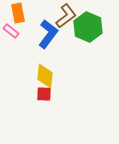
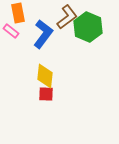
brown L-shape: moved 1 px right, 1 px down
blue L-shape: moved 5 px left
red square: moved 2 px right
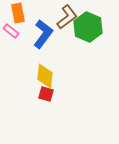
red square: rotated 14 degrees clockwise
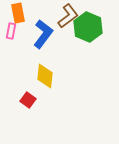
brown L-shape: moved 1 px right, 1 px up
pink rectangle: rotated 63 degrees clockwise
red square: moved 18 px left, 6 px down; rotated 21 degrees clockwise
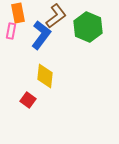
brown L-shape: moved 12 px left
blue L-shape: moved 2 px left, 1 px down
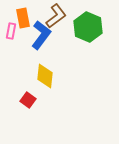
orange rectangle: moved 5 px right, 5 px down
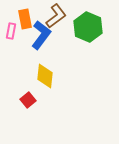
orange rectangle: moved 2 px right, 1 px down
red square: rotated 14 degrees clockwise
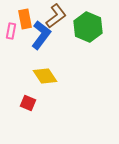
yellow diamond: rotated 40 degrees counterclockwise
red square: moved 3 px down; rotated 28 degrees counterclockwise
